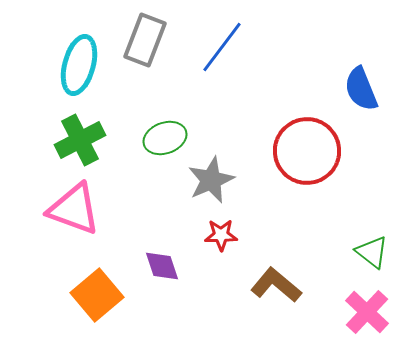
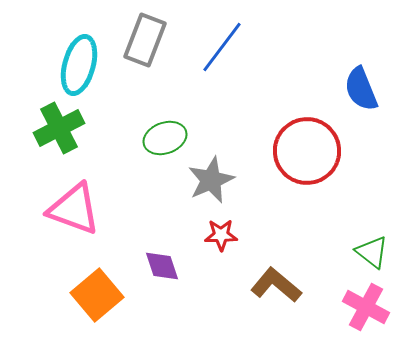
green cross: moved 21 px left, 12 px up
pink cross: moved 1 px left, 5 px up; rotated 15 degrees counterclockwise
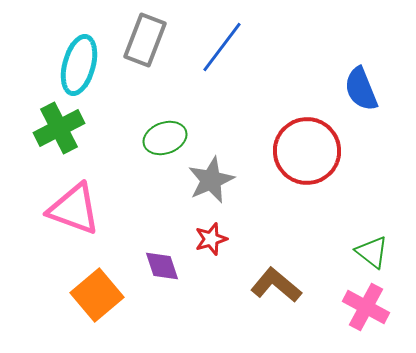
red star: moved 10 px left, 4 px down; rotated 16 degrees counterclockwise
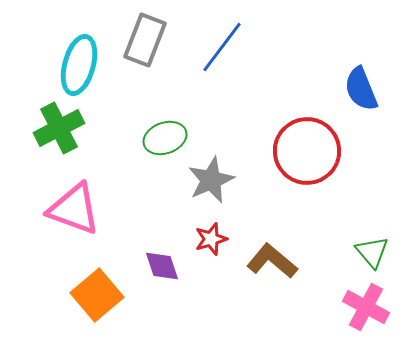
green triangle: rotated 12 degrees clockwise
brown L-shape: moved 4 px left, 24 px up
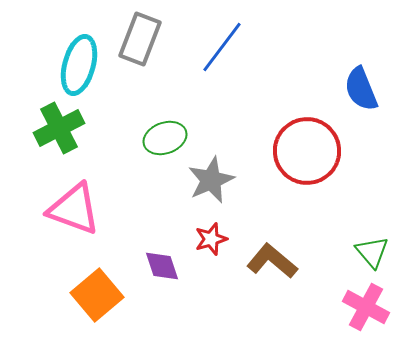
gray rectangle: moved 5 px left, 1 px up
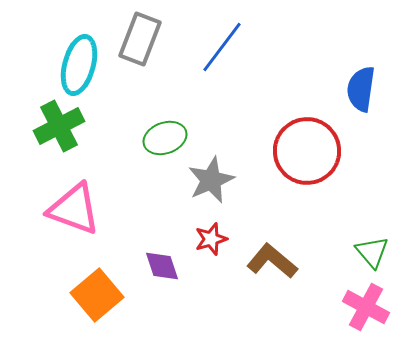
blue semicircle: rotated 30 degrees clockwise
green cross: moved 2 px up
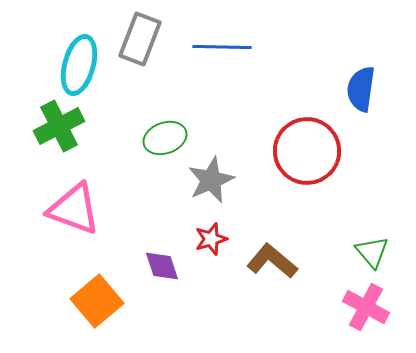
blue line: rotated 54 degrees clockwise
orange square: moved 6 px down
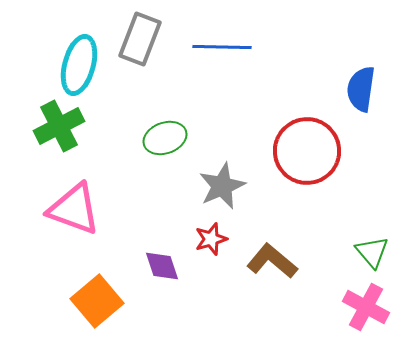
gray star: moved 11 px right, 6 px down
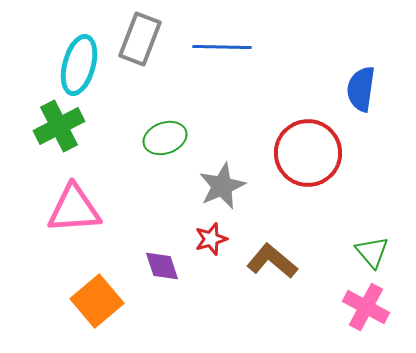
red circle: moved 1 px right, 2 px down
pink triangle: rotated 24 degrees counterclockwise
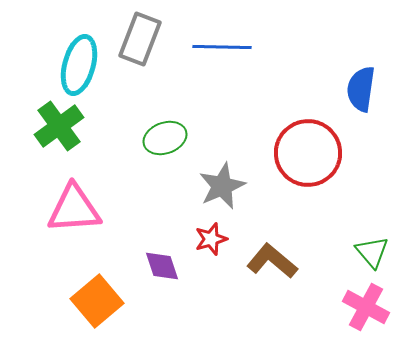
green cross: rotated 9 degrees counterclockwise
